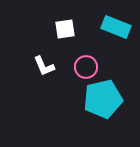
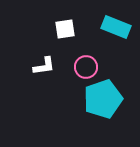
white L-shape: rotated 75 degrees counterclockwise
cyan pentagon: rotated 6 degrees counterclockwise
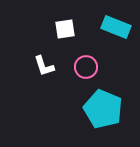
white L-shape: rotated 80 degrees clockwise
cyan pentagon: moved 10 px down; rotated 30 degrees counterclockwise
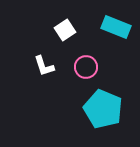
white square: moved 1 px down; rotated 25 degrees counterclockwise
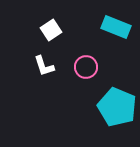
white square: moved 14 px left
cyan pentagon: moved 14 px right, 2 px up
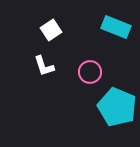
pink circle: moved 4 px right, 5 px down
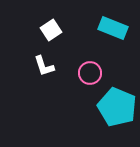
cyan rectangle: moved 3 px left, 1 px down
pink circle: moved 1 px down
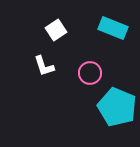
white square: moved 5 px right
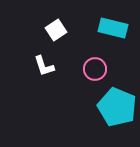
cyan rectangle: rotated 8 degrees counterclockwise
pink circle: moved 5 px right, 4 px up
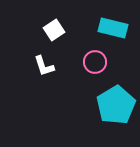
white square: moved 2 px left
pink circle: moved 7 px up
cyan pentagon: moved 1 px left, 2 px up; rotated 18 degrees clockwise
